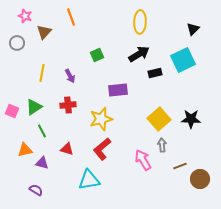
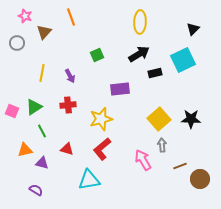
purple rectangle: moved 2 px right, 1 px up
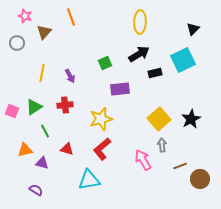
green square: moved 8 px right, 8 px down
red cross: moved 3 px left
black star: rotated 30 degrees counterclockwise
green line: moved 3 px right
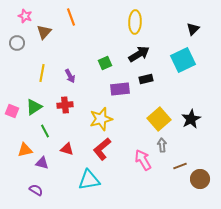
yellow ellipse: moved 5 px left
black rectangle: moved 9 px left, 6 px down
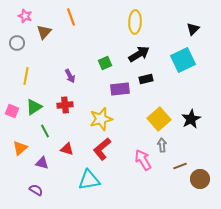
yellow line: moved 16 px left, 3 px down
orange triangle: moved 5 px left, 2 px up; rotated 28 degrees counterclockwise
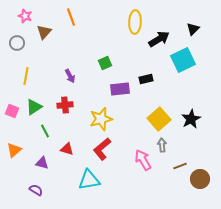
black arrow: moved 20 px right, 15 px up
orange triangle: moved 6 px left, 2 px down
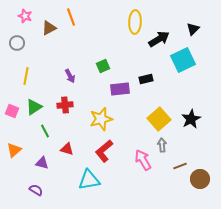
brown triangle: moved 5 px right, 4 px up; rotated 21 degrees clockwise
green square: moved 2 px left, 3 px down
red L-shape: moved 2 px right, 2 px down
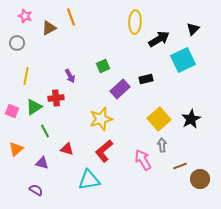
purple rectangle: rotated 36 degrees counterclockwise
red cross: moved 9 px left, 7 px up
orange triangle: moved 2 px right, 1 px up
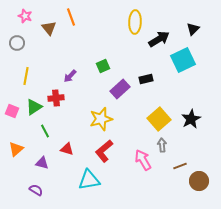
brown triangle: rotated 42 degrees counterclockwise
purple arrow: rotated 72 degrees clockwise
brown circle: moved 1 px left, 2 px down
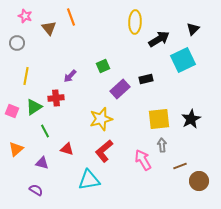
yellow square: rotated 35 degrees clockwise
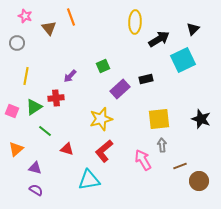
black star: moved 10 px right; rotated 24 degrees counterclockwise
green line: rotated 24 degrees counterclockwise
purple triangle: moved 7 px left, 5 px down
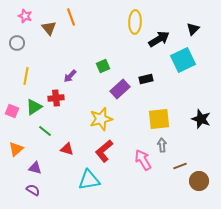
purple semicircle: moved 3 px left
